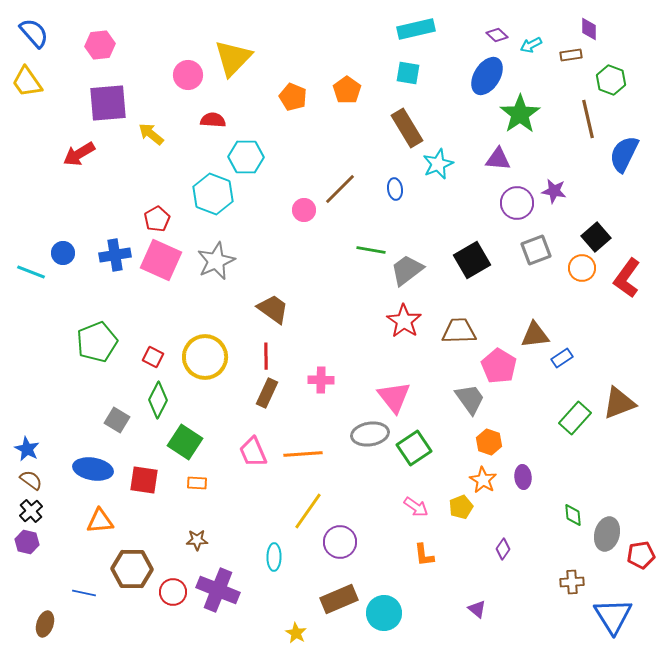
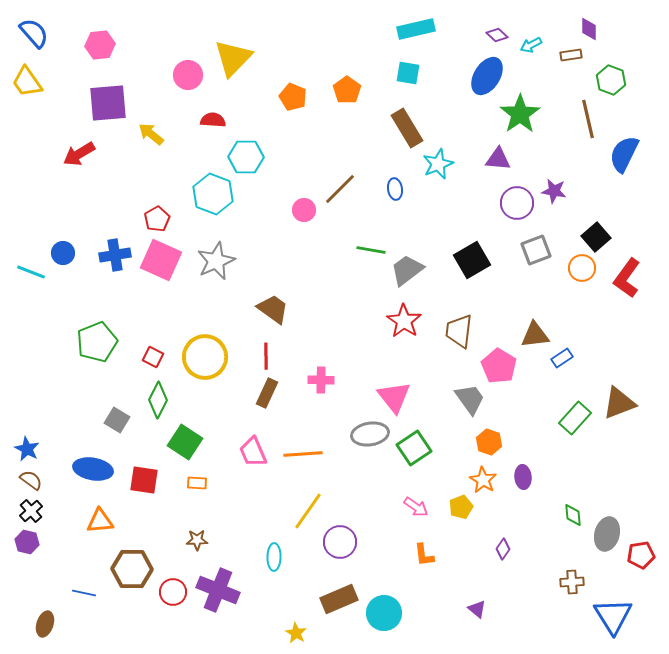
brown trapezoid at (459, 331): rotated 81 degrees counterclockwise
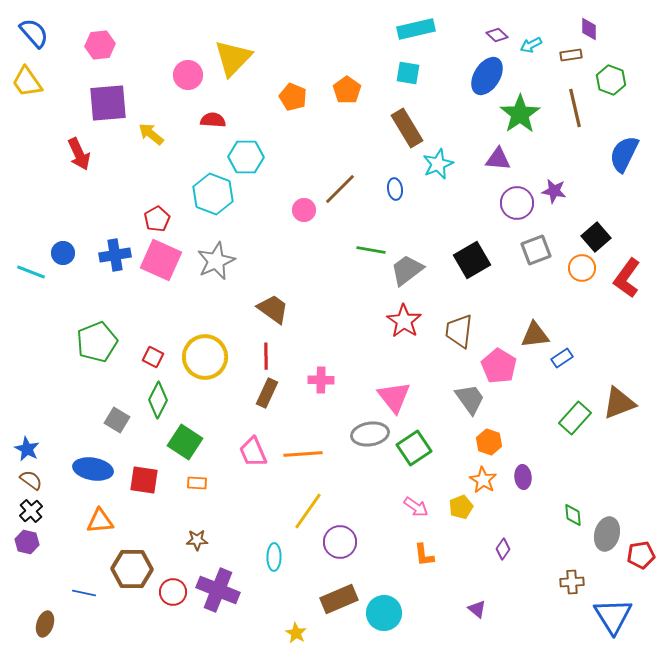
brown line at (588, 119): moved 13 px left, 11 px up
red arrow at (79, 154): rotated 84 degrees counterclockwise
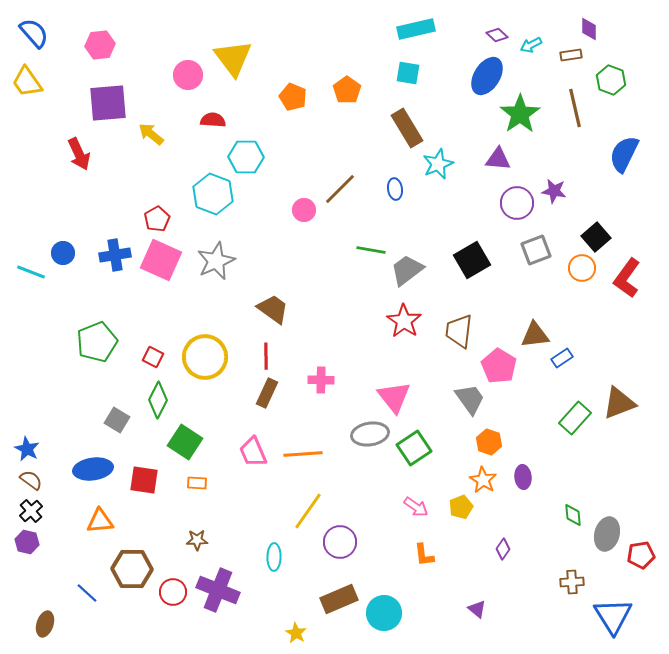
yellow triangle at (233, 58): rotated 21 degrees counterclockwise
blue ellipse at (93, 469): rotated 18 degrees counterclockwise
blue line at (84, 593): moved 3 px right; rotated 30 degrees clockwise
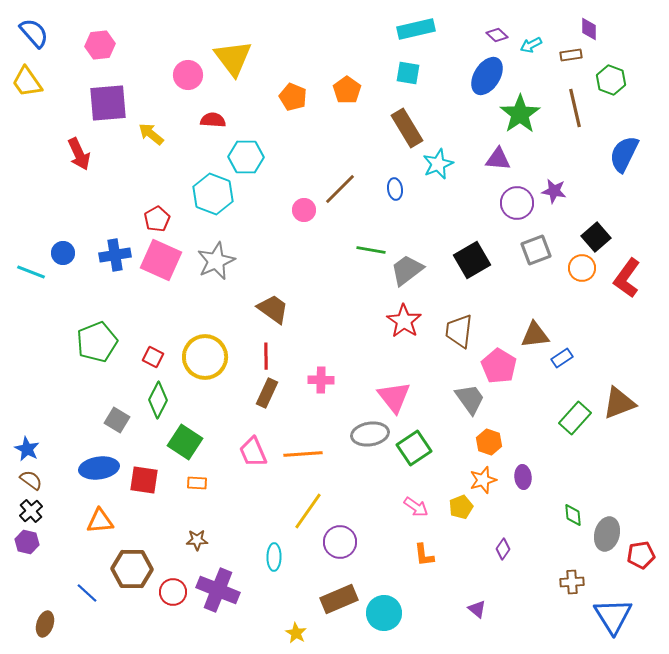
blue ellipse at (93, 469): moved 6 px right, 1 px up
orange star at (483, 480): rotated 24 degrees clockwise
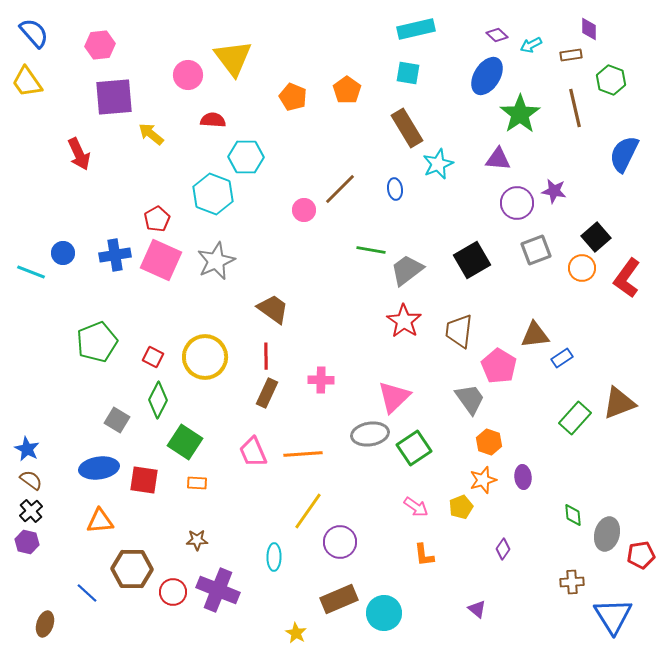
purple square at (108, 103): moved 6 px right, 6 px up
pink triangle at (394, 397): rotated 24 degrees clockwise
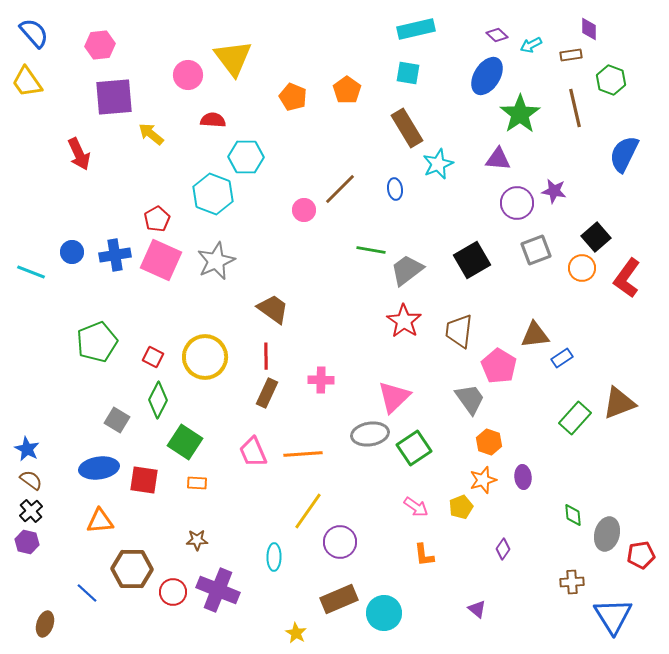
blue circle at (63, 253): moved 9 px right, 1 px up
